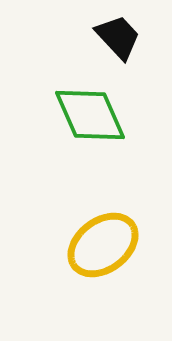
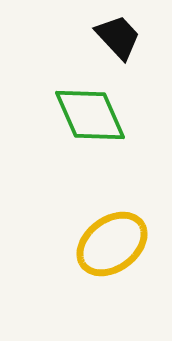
yellow ellipse: moved 9 px right, 1 px up
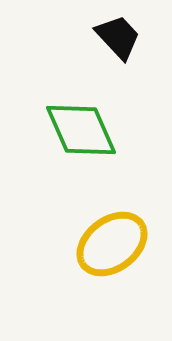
green diamond: moved 9 px left, 15 px down
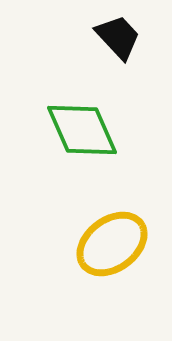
green diamond: moved 1 px right
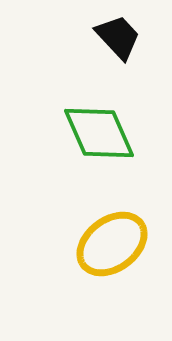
green diamond: moved 17 px right, 3 px down
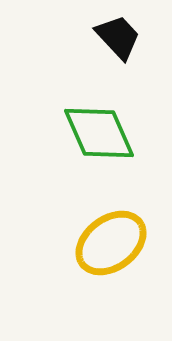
yellow ellipse: moved 1 px left, 1 px up
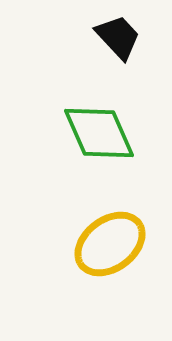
yellow ellipse: moved 1 px left, 1 px down
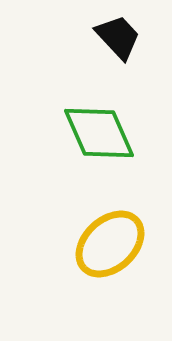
yellow ellipse: rotated 6 degrees counterclockwise
